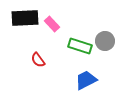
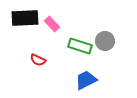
red semicircle: rotated 28 degrees counterclockwise
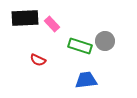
blue trapezoid: rotated 20 degrees clockwise
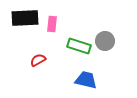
pink rectangle: rotated 49 degrees clockwise
green rectangle: moved 1 px left
red semicircle: rotated 126 degrees clockwise
blue trapezoid: rotated 20 degrees clockwise
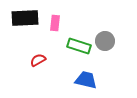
pink rectangle: moved 3 px right, 1 px up
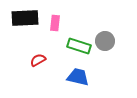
blue trapezoid: moved 8 px left, 3 px up
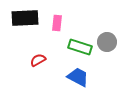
pink rectangle: moved 2 px right
gray circle: moved 2 px right, 1 px down
green rectangle: moved 1 px right, 1 px down
blue trapezoid: rotated 15 degrees clockwise
